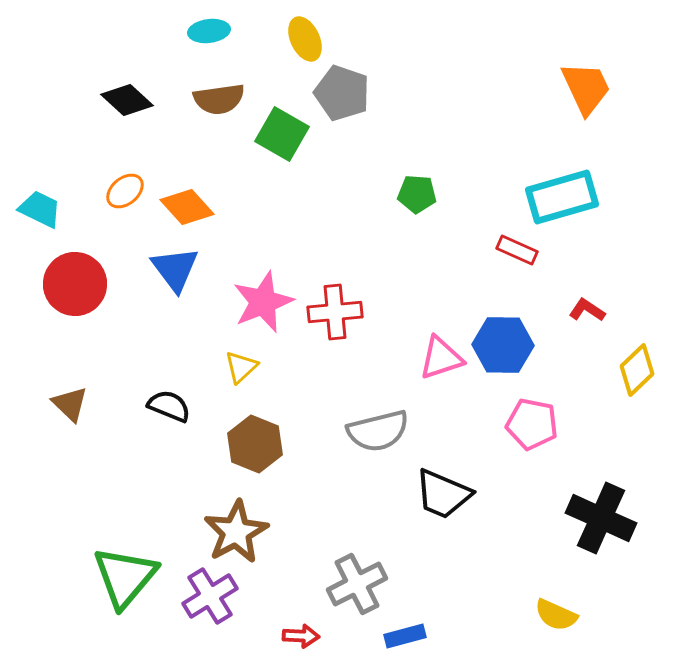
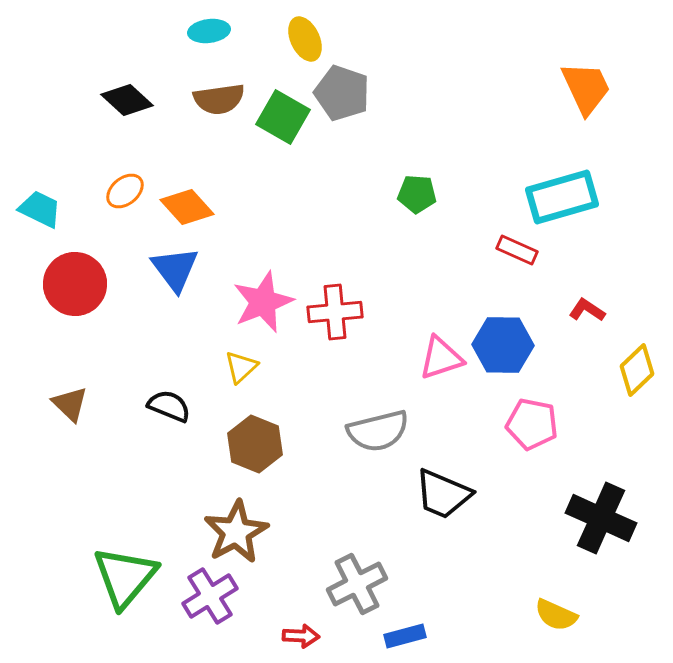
green square: moved 1 px right, 17 px up
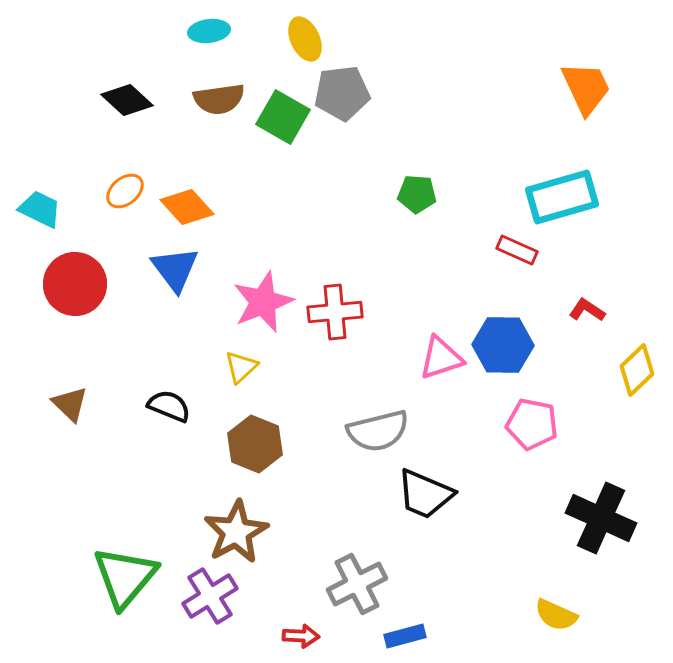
gray pentagon: rotated 26 degrees counterclockwise
black trapezoid: moved 18 px left
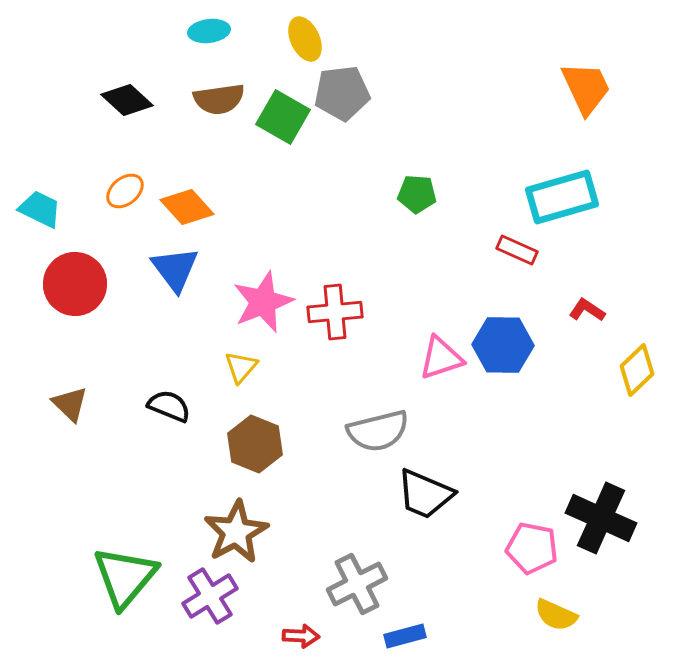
yellow triangle: rotated 6 degrees counterclockwise
pink pentagon: moved 124 px down
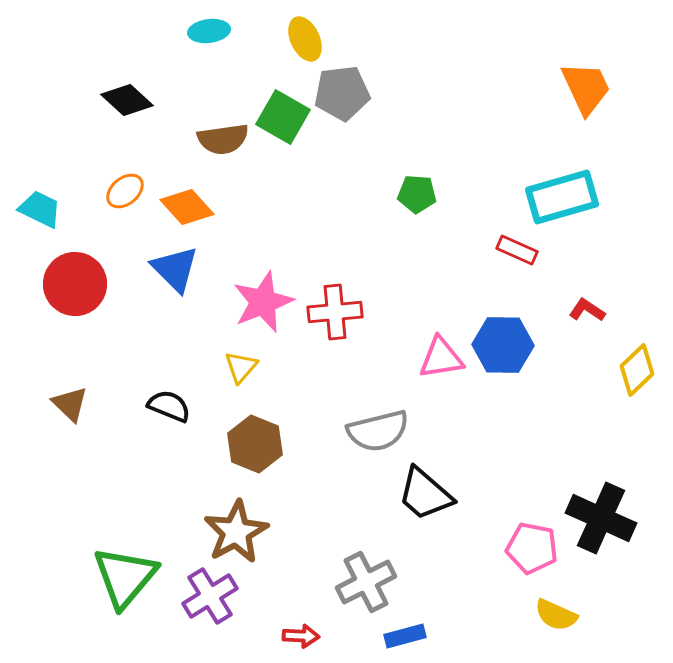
brown semicircle: moved 4 px right, 40 px down
blue triangle: rotated 8 degrees counterclockwise
pink triangle: rotated 9 degrees clockwise
black trapezoid: rotated 18 degrees clockwise
gray cross: moved 9 px right, 2 px up
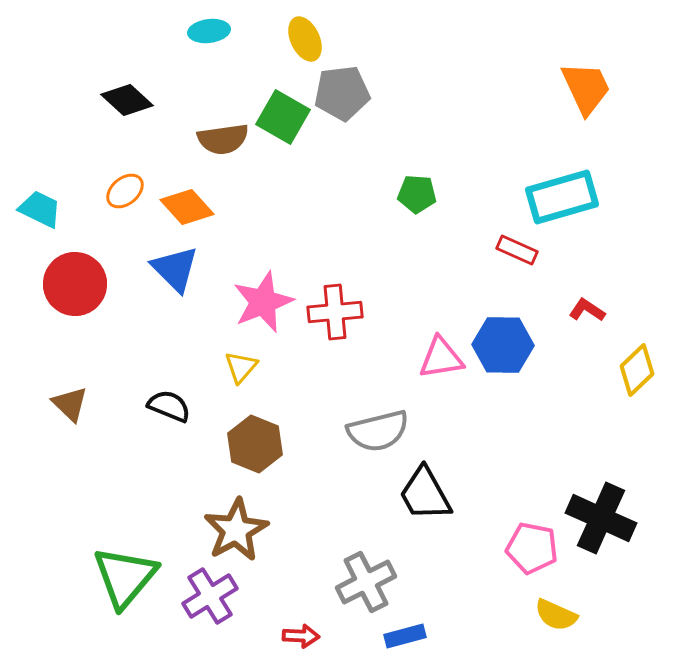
black trapezoid: rotated 20 degrees clockwise
brown star: moved 2 px up
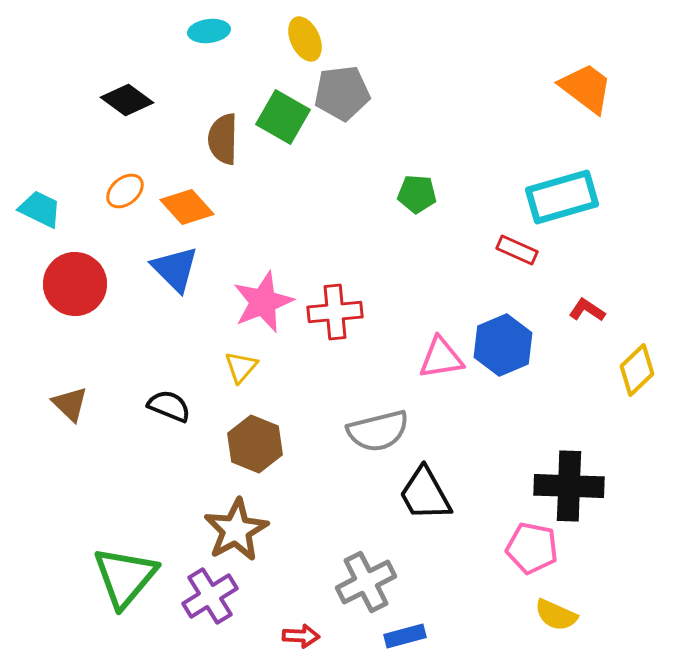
orange trapezoid: rotated 28 degrees counterclockwise
black diamond: rotated 6 degrees counterclockwise
brown semicircle: rotated 99 degrees clockwise
blue hexagon: rotated 24 degrees counterclockwise
black cross: moved 32 px left, 32 px up; rotated 22 degrees counterclockwise
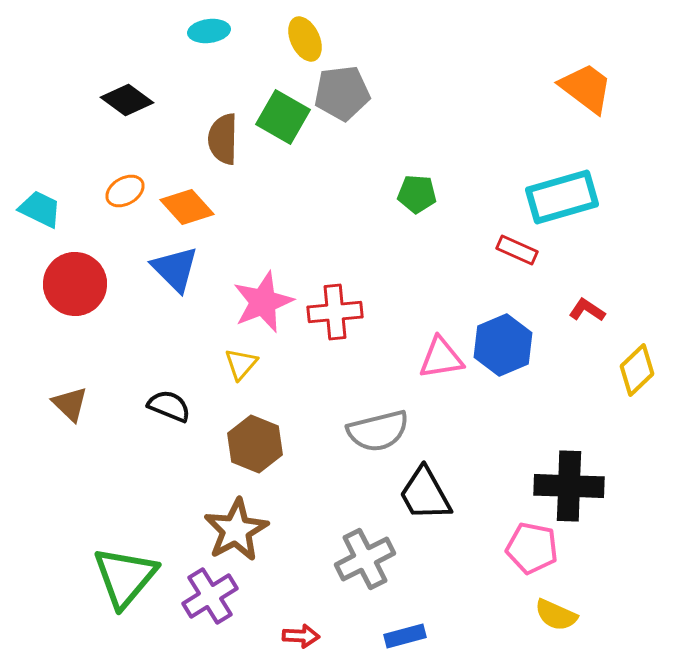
orange ellipse: rotated 9 degrees clockwise
yellow triangle: moved 3 px up
gray cross: moved 1 px left, 23 px up
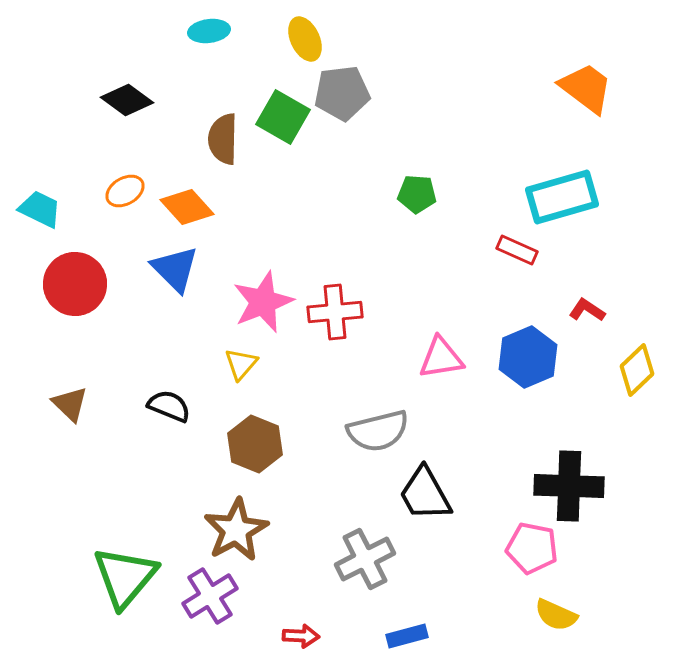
blue hexagon: moved 25 px right, 12 px down
blue rectangle: moved 2 px right
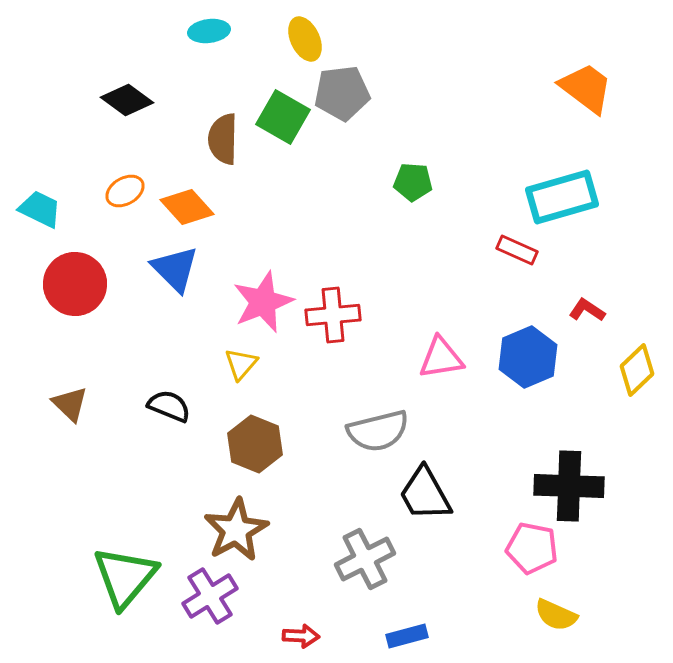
green pentagon: moved 4 px left, 12 px up
red cross: moved 2 px left, 3 px down
